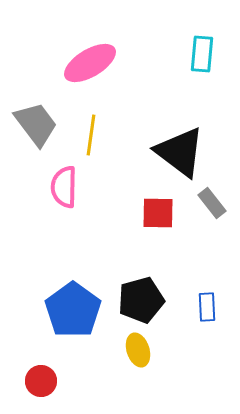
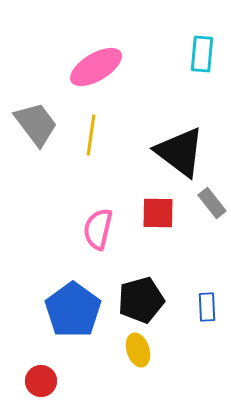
pink ellipse: moved 6 px right, 4 px down
pink semicircle: moved 34 px right, 42 px down; rotated 12 degrees clockwise
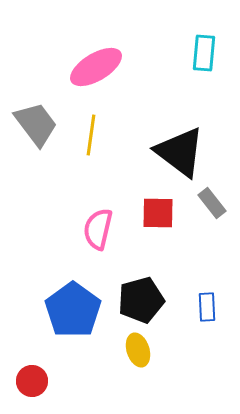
cyan rectangle: moved 2 px right, 1 px up
red circle: moved 9 px left
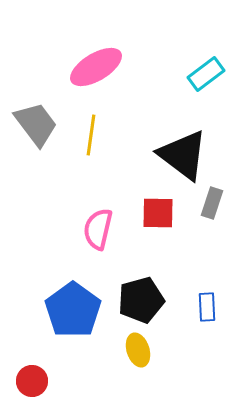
cyan rectangle: moved 2 px right, 21 px down; rotated 48 degrees clockwise
black triangle: moved 3 px right, 3 px down
gray rectangle: rotated 56 degrees clockwise
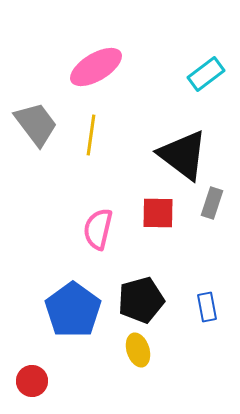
blue rectangle: rotated 8 degrees counterclockwise
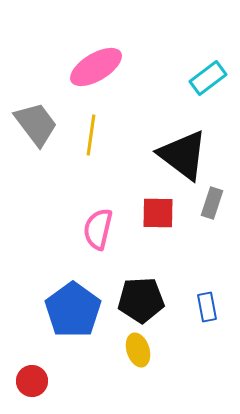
cyan rectangle: moved 2 px right, 4 px down
black pentagon: rotated 12 degrees clockwise
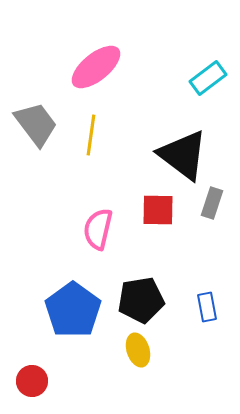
pink ellipse: rotated 8 degrees counterclockwise
red square: moved 3 px up
black pentagon: rotated 6 degrees counterclockwise
